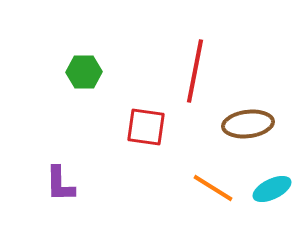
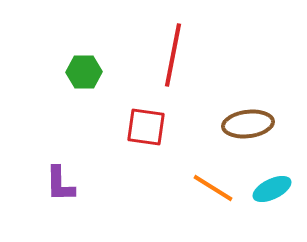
red line: moved 22 px left, 16 px up
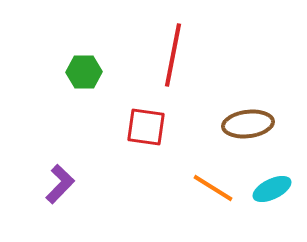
purple L-shape: rotated 135 degrees counterclockwise
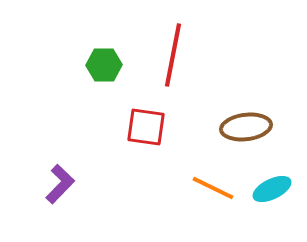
green hexagon: moved 20 px right, 7 px up
brown ellipse: moved 2 px left, 3 px down
orange line: rotated 6 degrees counterclockwise
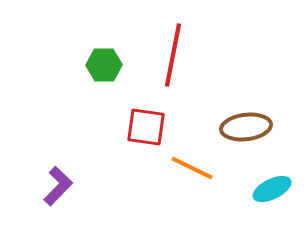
purple L-shape: moved 2 px left, 2 px down
orange line: moved 21 px left, 20 px up
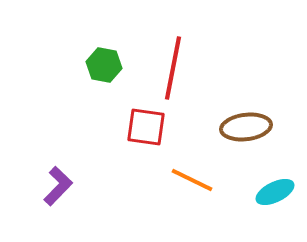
red line: moved 13 px down
green hexagon: rotated 12 degrees clockwise
orange line: moved 12 px down
cyan ellipse: moved 3 px right, 3 px down
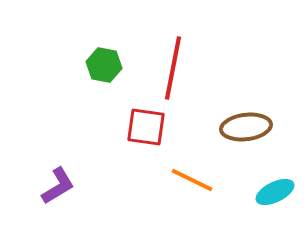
purple L-shape: rotated 15 degrees clockwise
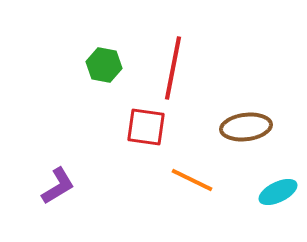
cyan ellipse: moved 3 px right
